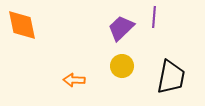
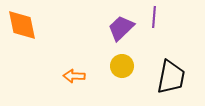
orange arrow: moved 4 px up
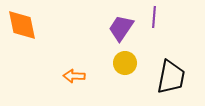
purple trapezoid: rotated 12 degrees counterclockwise
yellow circle: moved 3 px right, 3 px up
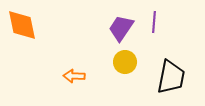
purple line: moved 5 px down
yellow circle: moved 1 px up
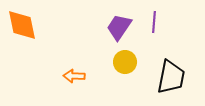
purple trapezoid: moved 2 px left, 1 px up
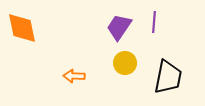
orange diamond: moved 3 px down
yellow circle: moved 1 px down
black trapezoid: moved 3 px left
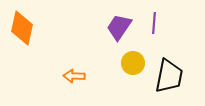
purple line: moved 1 px down
orange diamond: rotated 24 degrees clockwise
yellow circle: moved 8 px right
black trapezoid: moved 1 px right, 1 px up
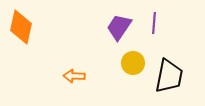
orange diamond: moved 1 px left, 1 px up
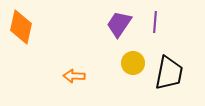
purple line: moved 1 px right, 1 px up
purple trapezoid: moved 3 px up
black trapezoid: moved 3 px up
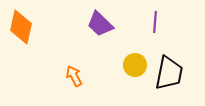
purple trapezoid: moved 19 px left; rotated 80 degrees counterclockwise
yellow circle: moved 2 px right, 2 px down
orange arrow: rotated 60 degrees clockwise
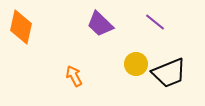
purple line: rotated 55 degrees counterclockwise
yellow circle: moved 1 px right, 1 px up
black trapezoid: rotated 57 degrees clockwise
